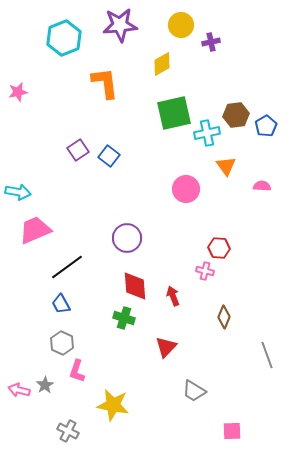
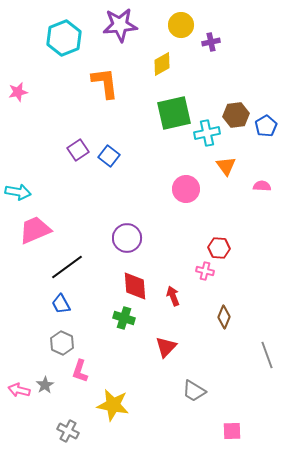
pink L-shape: moved 3 px right
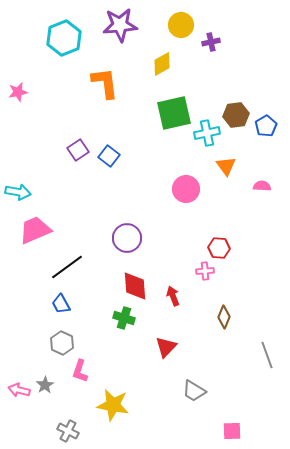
pink cross: rotated 18 degrees counterclockwise
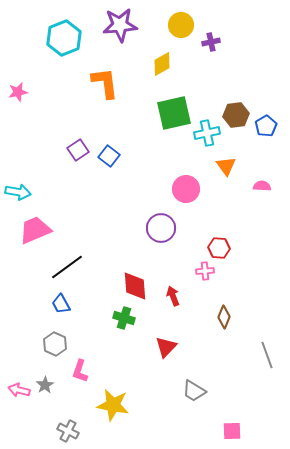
purple circle: moved 34 px right, 10 px up
gray hexagon: moved 7 px left, 1 px down
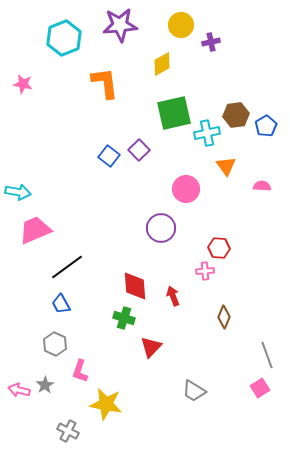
pink star: moved 5 px right, 8 px up; rotated 24 degrees clockwise
purple square: moved 61 px right; rotated 10 degrees counterclockwise
red triangle: moved 15 px left
yellow star: moved 7 px left, 1 px up
pink square: moved 28 px right, 43 px up; rotated 30 degrees counterclockwise
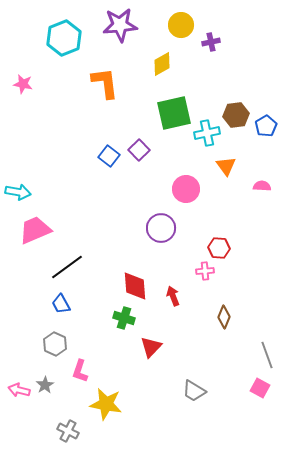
pink square: rotated 30 degrees counterclockwise
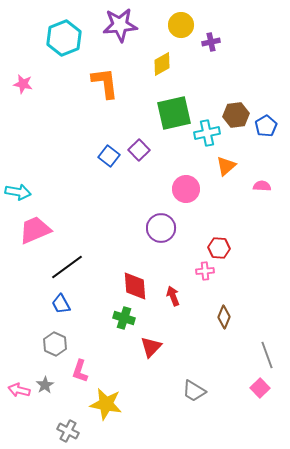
orange triangle: rotated 25 degrees clockwise
pink square: rotated 18 degrees clockwise
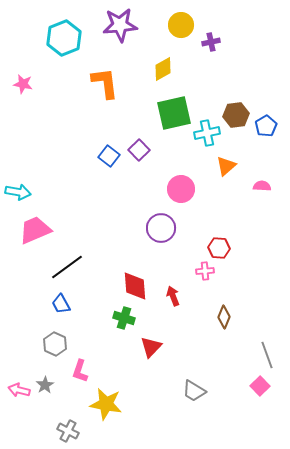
yellow diamond: moved 1 px right, 5 px down
pink circle: moved 5 px left
pink square: moved 2 px up
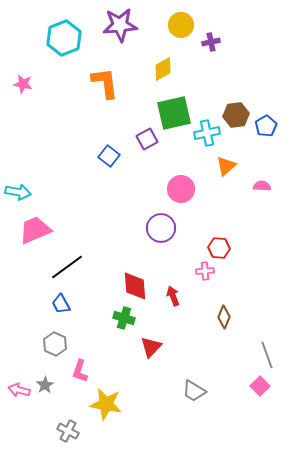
purple square: moved 8 px right, 11 px up; rotated 15 degrees clockwise
